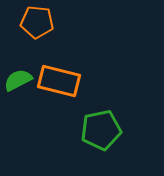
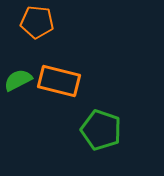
green pentagon: rotated 30 degrees clockwise
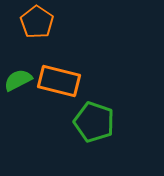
orange pentagon: rotated 28 degrees clockwise
green pentagon: moved 7 px left, 8 px up
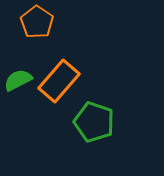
orange rectangle: rotated 63 degrees counterclockwise
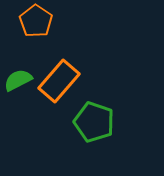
orange pentagon: moved 1 px left, 1 px up
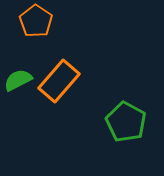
green pentagon: moved 32 px right; rotated 9 degrees clockwise
